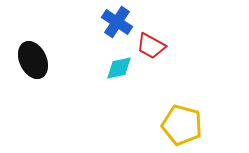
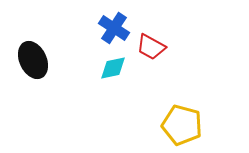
blue cross: moved 3 px left, 6 px down
red trapezoid: moved 1 px down
cyan diamond: moved 6 px left
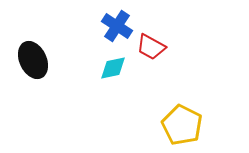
blue cross: moved 3 px right, 2 px up
yellow pentagon: rotated 12 degrees clockwise
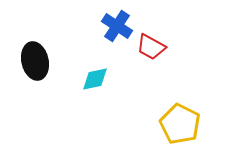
black ellipse: moved 2 px right, 1 px down; rotated 12 degrees clockwise
cyan diamond: moved 18 px left, 11 px down
yellow pentagon: moved 2 px left, 1 px up
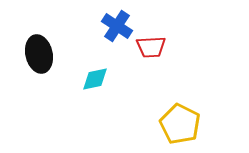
red trapezoid: rotated 32 degrees counterclockwise
black ellipse: moved 4 px right, 7 px up
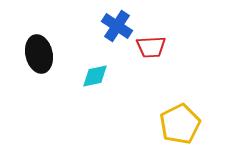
cyan diamond: moved 3 px up
yellow pentagon: rotated 18 degrees clockwise
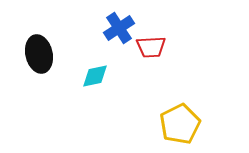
blue cross: moved 2 px right, 2 px down; rotated 24 degrees clockwise
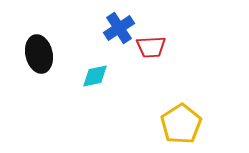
yellow pentagon: moved 1 px right; rotated 6 degrees counterclockwise
